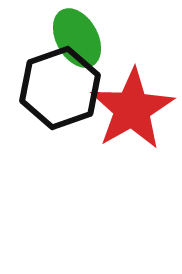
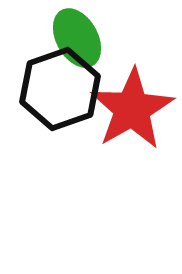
black hexagon: moved 1 px down
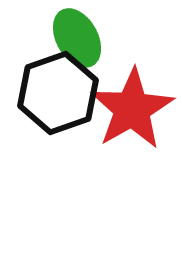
black hexagon: moved 2 px left, 4 px down
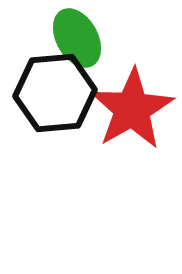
black hexagon: moved 3 px left; rotated 14 degrees clockwise
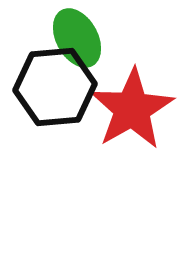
black hexagon: moved 6 px up
